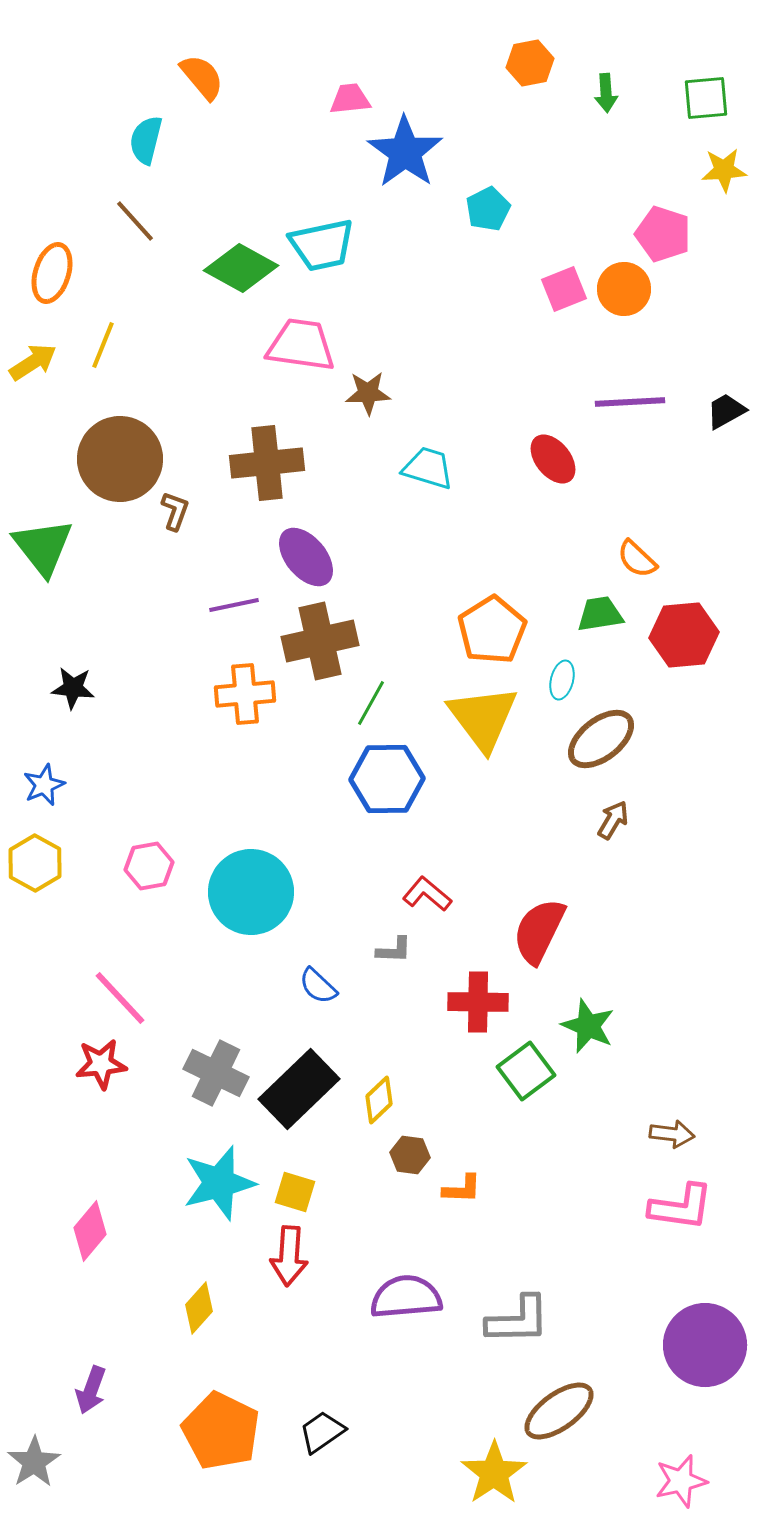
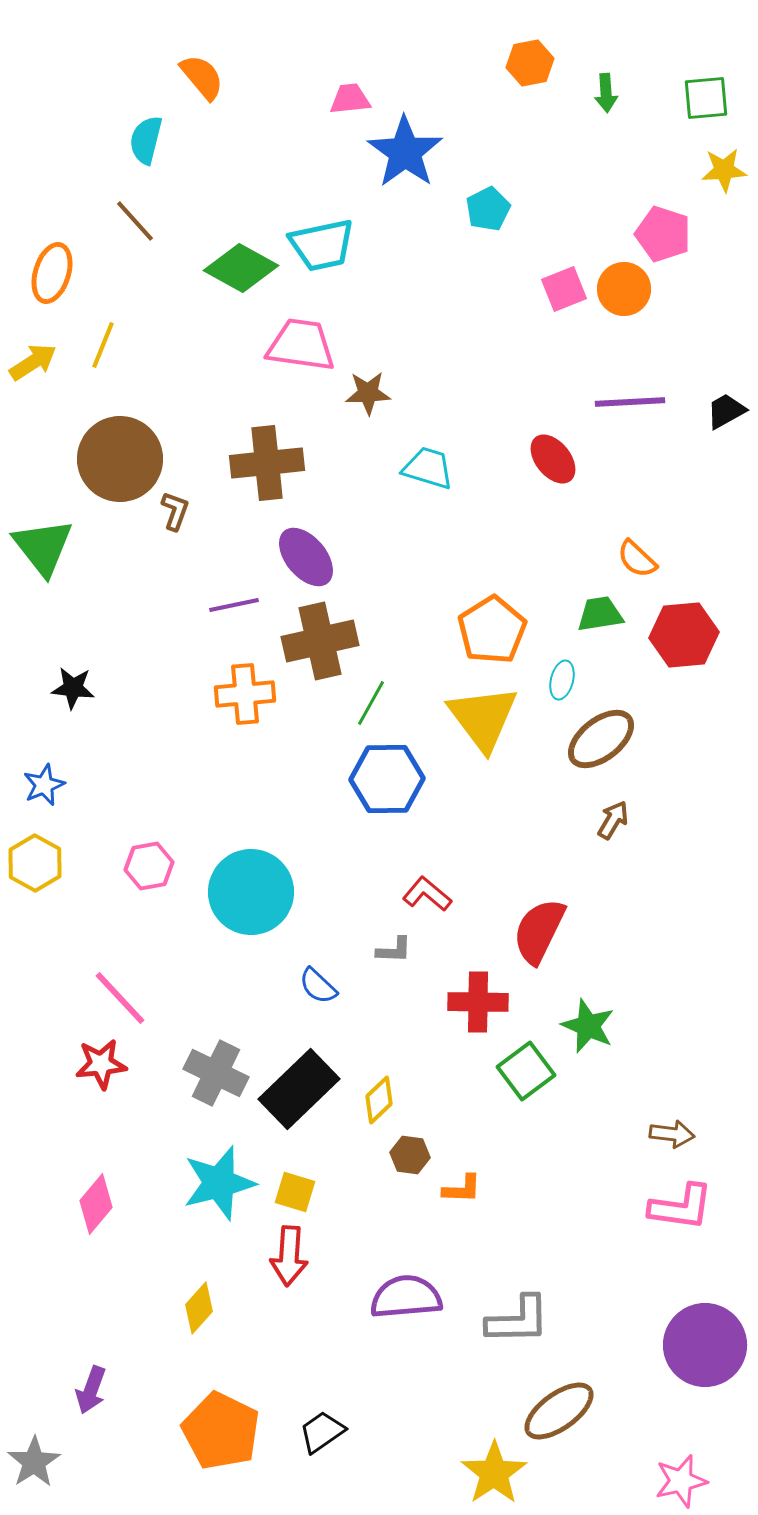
pink diamond at (90, 1231): moved 6 px right, 27 px up
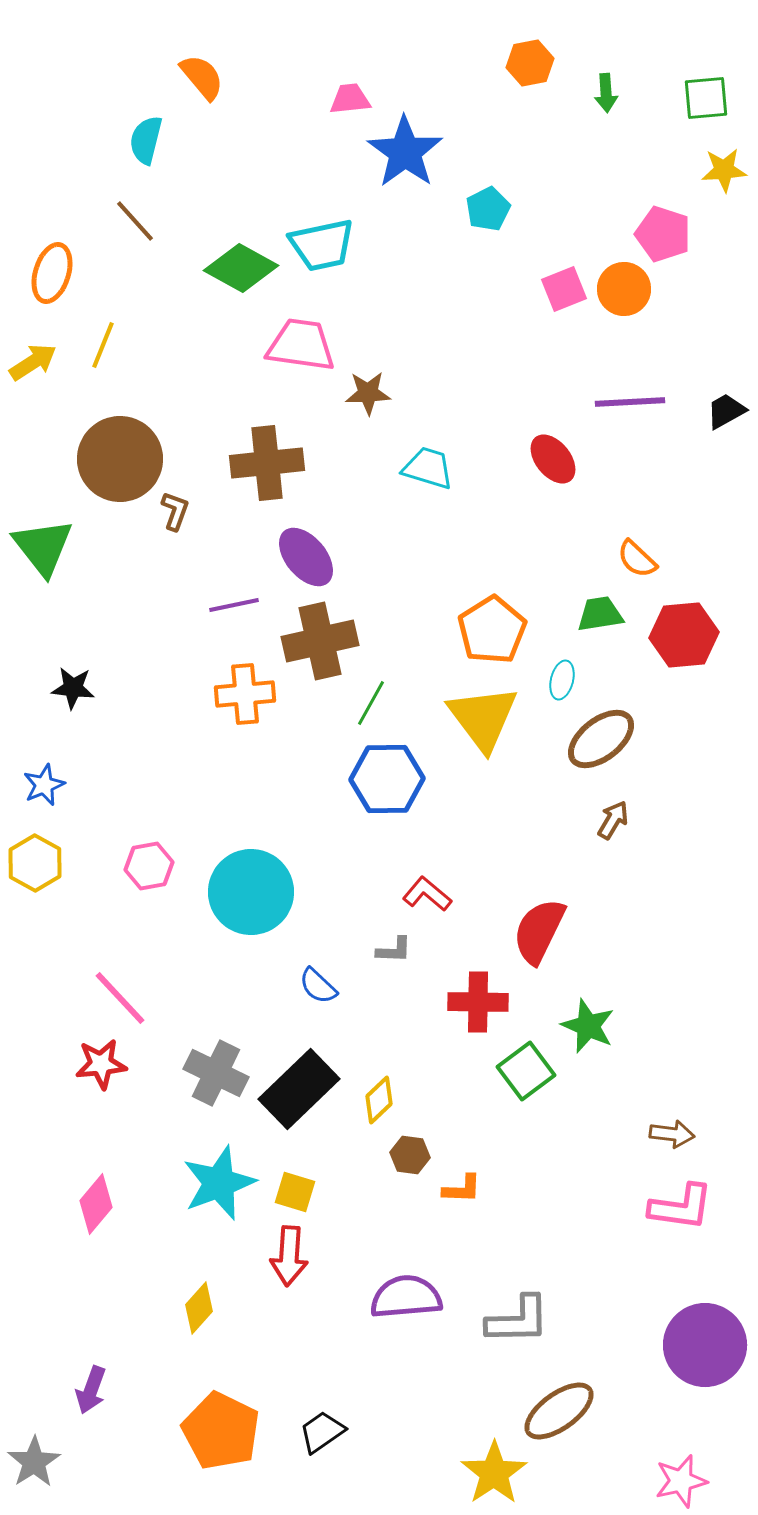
cyan star at (219, 1183): rotated 6 degrees counterclockwise
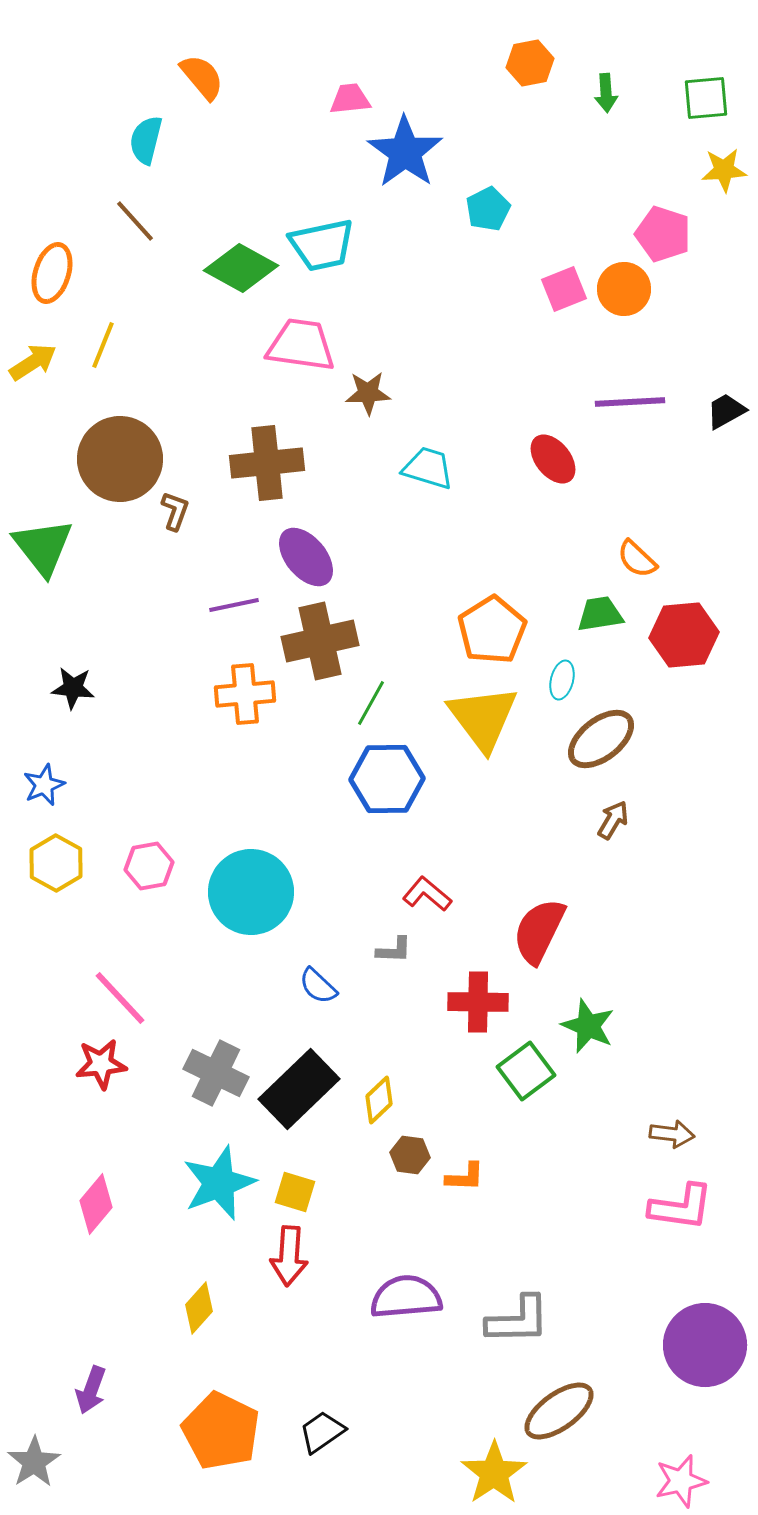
yellow hexagon at (35, 863): moved 21 px right
orange L-shape at (462, 1189): moved 3 px right, 12 px up
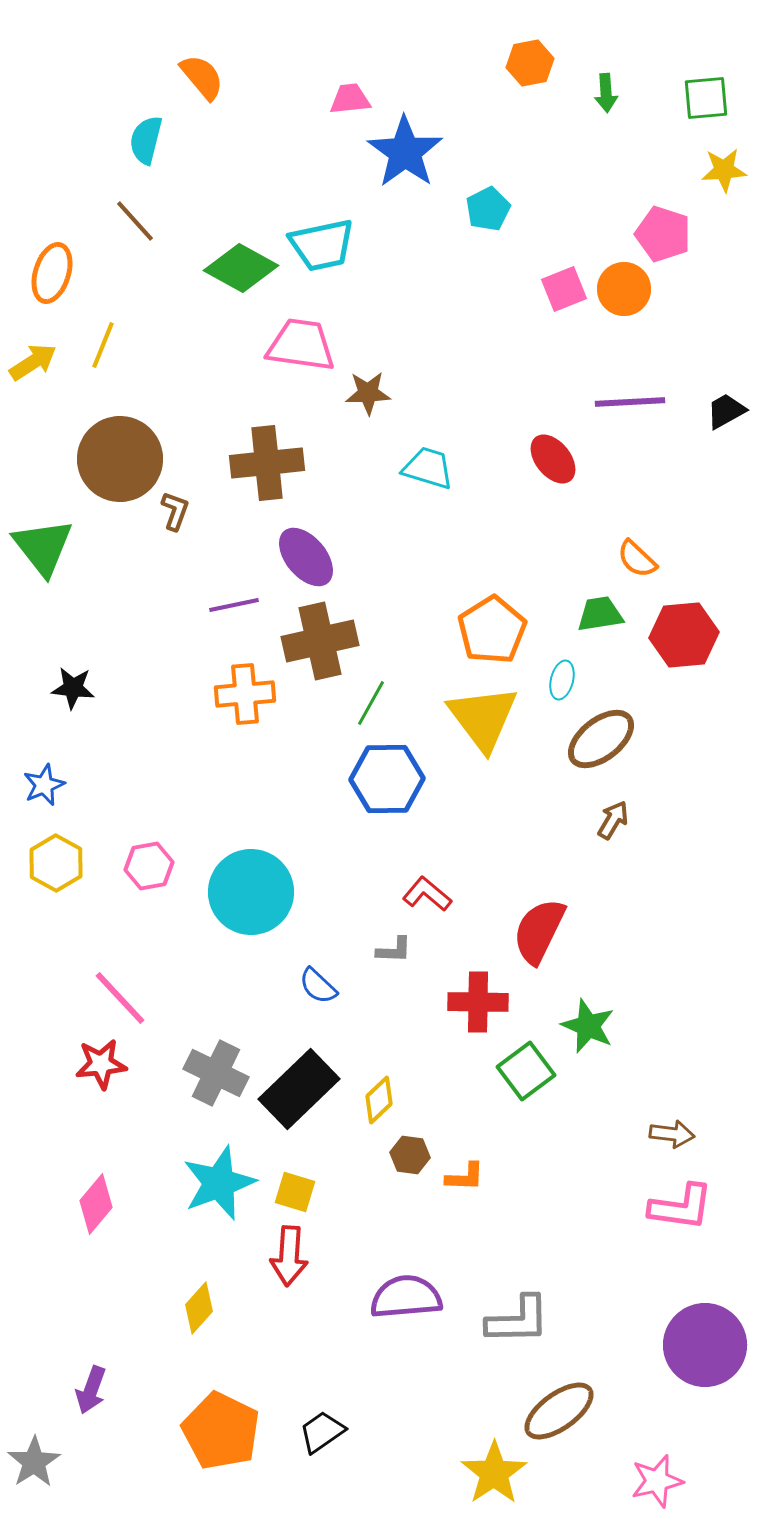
pink star at (681, 1481): moved 24 px left
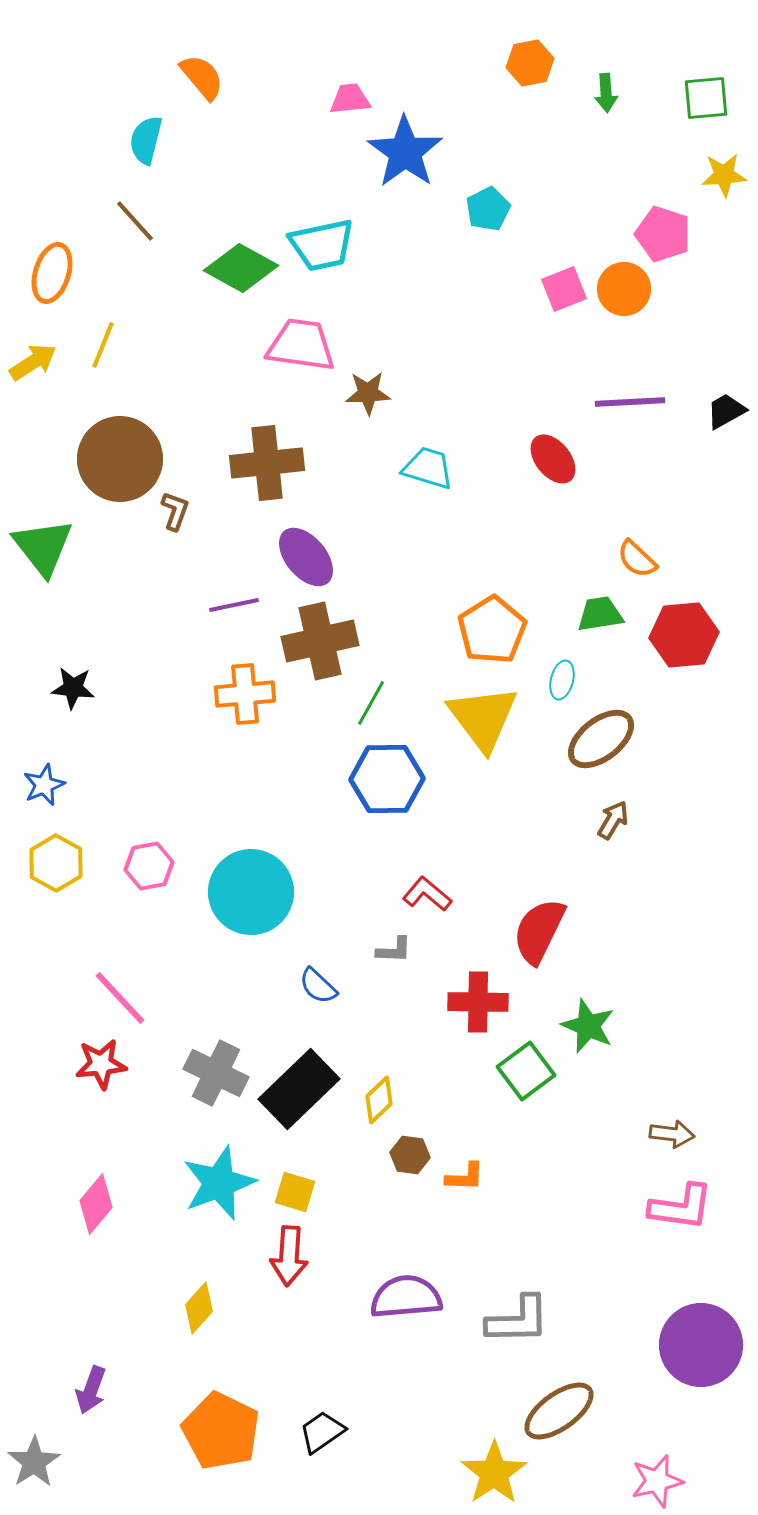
yellow star at (724, 170): moved 5 px down
purple circle at (705, 1345): moved 4 px left
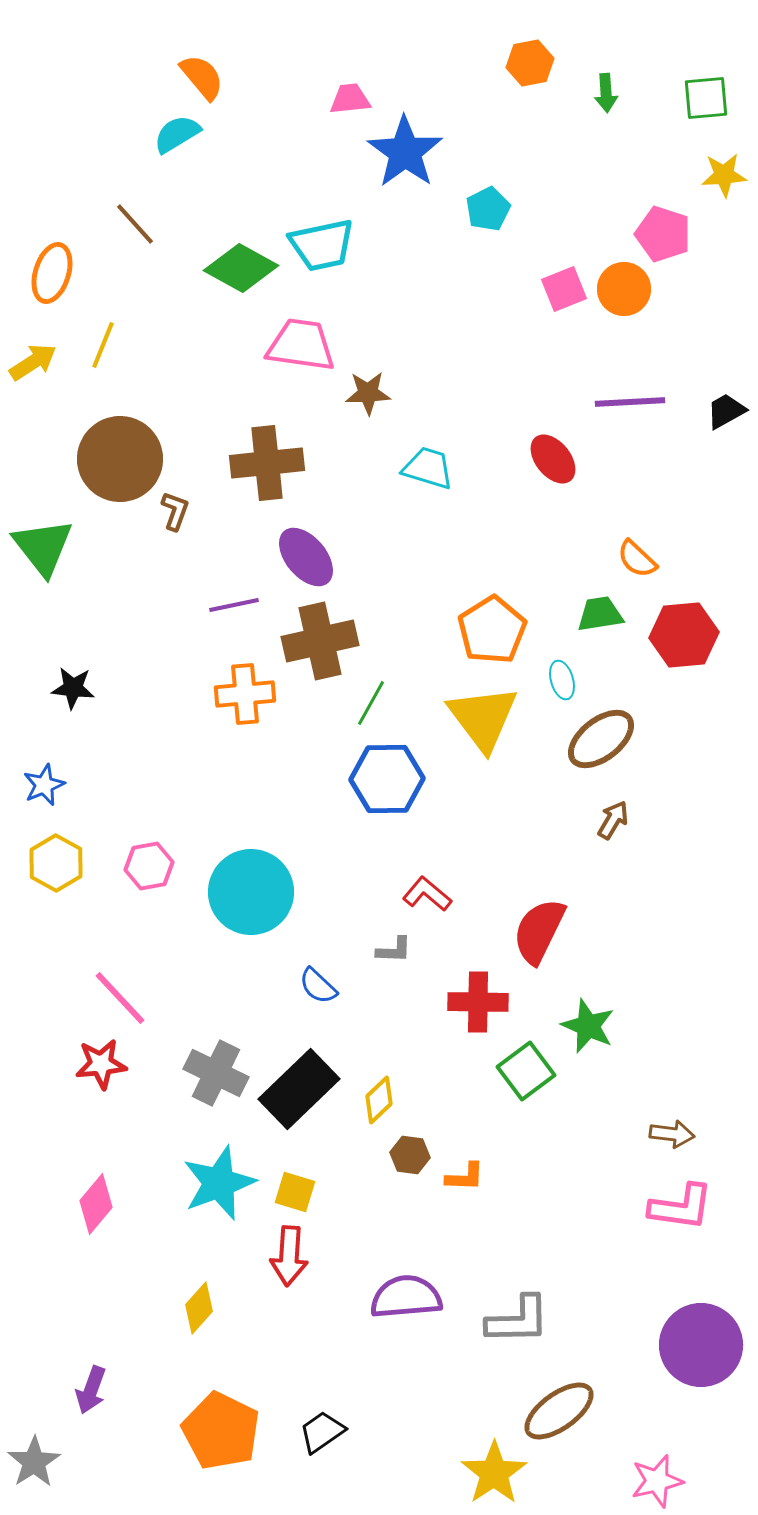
cyan semicircle at (146, 140): moved 31 px right, 6 px up; rotated 45 degrees clockwise
brown line at (135, 221): moved 3 px down
cyan ellipse at (562, 680): rotated 30 degrees counterclockwise
